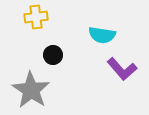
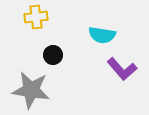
gray star: rotated 24 degrees counterclockwise
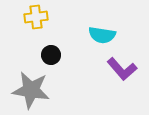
black circle: moved 2 px left
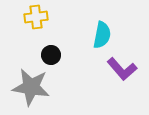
cyan semicircle: rotated 88 degrees counterclockwise
gray star: moved 3 px up
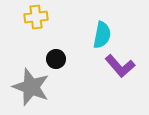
black circle: moved 5 px right, 4 px down
purple L-shape: moved 2 px left, 3 px up
gray star: rotated 12 degrees clockwise
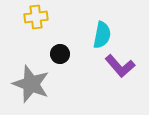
black circle: moved 4 px right, 5 px up
gray star: moved 3 px up
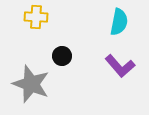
yellow cross: rotated 10 degrees clockwise
cyan semicircle: moved 17 px right, 13 px up
black circle: moved 2 px right, 2 px down
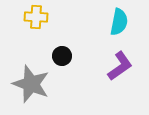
purple L-shape: rotated 84 degrees counterclockwise
